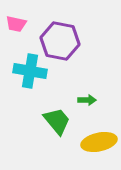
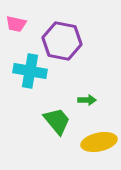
purple hexagon: moved 2 px right
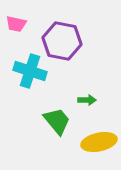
cyan cross: rotated 8 degrees clockwise
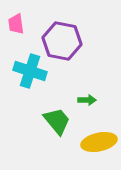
pink trapezoid: rotated 70 degrees clockwise
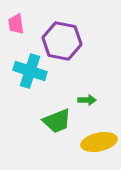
green trapezoid: rotated 108 degrees clockwise
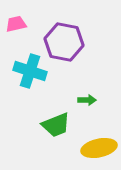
pink trapezoid: rotated 85 degrees clockwise
purple hexagon: moved 2 px right, 1 px down
green trapezoid: moved 1 px left, 4 px down
yellow ellipse: moved 6 px down
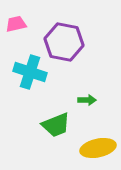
cyan cross: moved 1 px down
yellow ellipse: moved 1 px left
